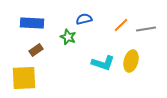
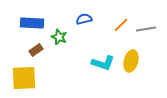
green star: moved 9 px left
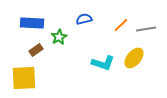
green star: rotated 21 degrees clockwise
yellow ellipse: moved 3 px right, 3 px up; rotated 25 degrees clockwise
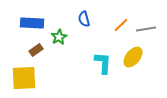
blue semicircle: rotated 91 degrees counterclockwise
yellow ellipse: moved 1 px left, 1 px up
cyan L-shape: rotated 105 degrees counterclockwise
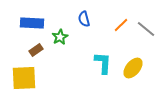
gray line: rotated 48 degrees clockwise
green star: moved 1 px right
yellow ellipse: moved 11 px down
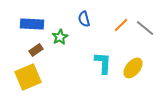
blue rectangle: moved 1 px down
gray line: moved 1 px left, 1 px up
yellow square: moved 4 px right, 1 px up; rotated 20 degrees counterclockwise
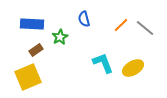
cyan L-shape: rotated 25 degrees counterclockwise
yellow ellipse: rotated 20 degrees clockwise
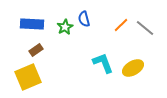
green star: moved 5 px right, 10 px up
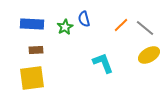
brown rectangle: rotated 32 degrees clockwise
yellow ellipse: moved 16 px right, 13 px up
yellow square: moved 4 px right, 1 px down; rotated 16 degrees clockwise
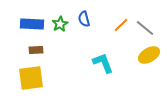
green star: moved 5 px left, 3 px up
yellow square: moved 1 px left
